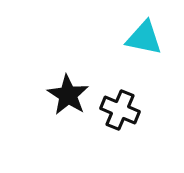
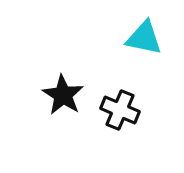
black star: moved 5 px left
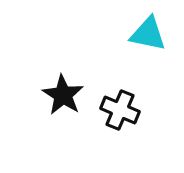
cyan triangle: moved 4 px right, 4 px up
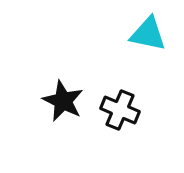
black star: moved 6 px down; rotated 6 degrees counterclockwise
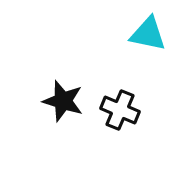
black star: rotated 9 degrees counterclockwise
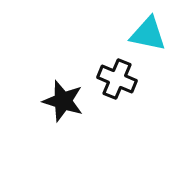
black cross: moved 3 px left, 31 px up
